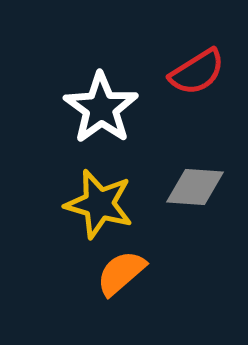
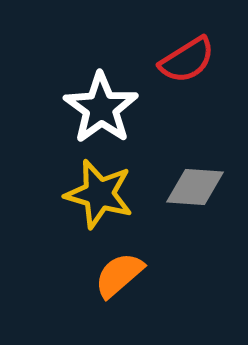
red semicircle: moved 10 px left, 12 px up
yellow star: moved 10 px up
orange semicircle: moved 2 px left, 2 px down
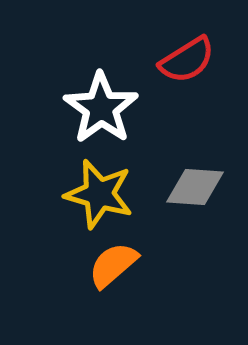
orange semicircle: moved 6 px left, 10 px up
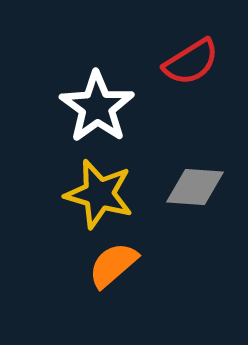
red semicircle: moved 4 px right, 2 px down
white star: moved 4 px left, 1 px up
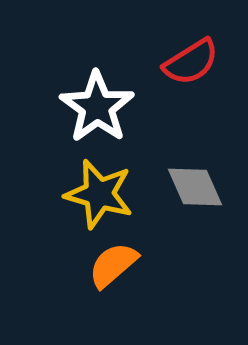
gray diamond: rotated 62 degrees clockwise
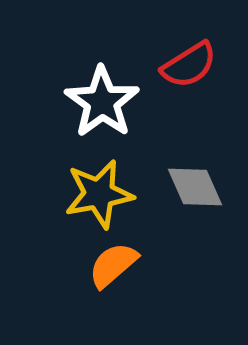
red semicircle: moved 2 px left, 3 px down
white star: moved 5 px right, 5 px up
yellow star: rotated 26 degrees counterclockwise
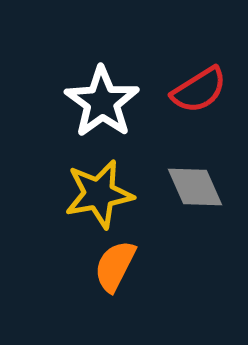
red semicircle: moved 10 px right, 25 px down
orange semicircle: moved 2 px right, 1 px down; rotated 22 degrees counterclockwise
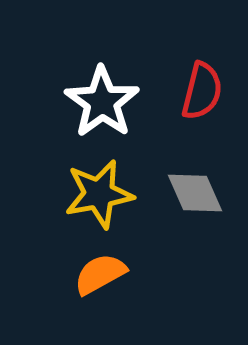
red semicircle: moved 3 px right, 1 px down; rotated 44 degrees counterclockwise
gray diamond: moved 6 px down
orange semicircle: moved 15 px left, 8 px down; rotated 34 degrees clockwise
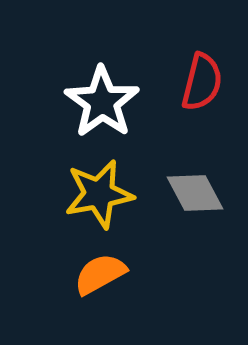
red semicircle: moved 9 px up
gray diamond: rotated 4 degrees counterclockwise
